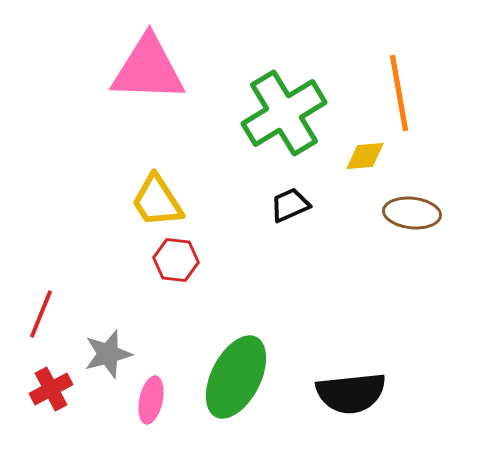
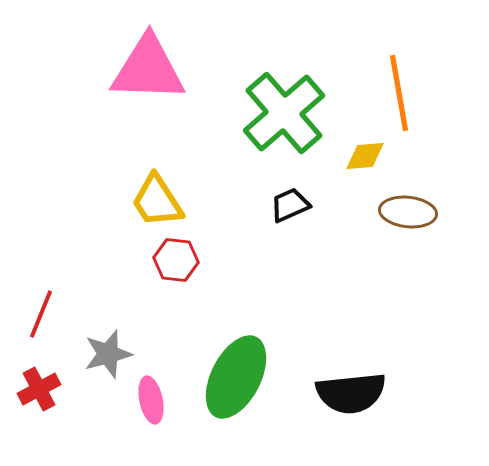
green cross: rotated 10 degrees counterclockwise
brown ellipse: moved 4 px left, 1 px up
red cross: moved 12 px left
pink ellipse: rotated 24 degrees counterclockwise
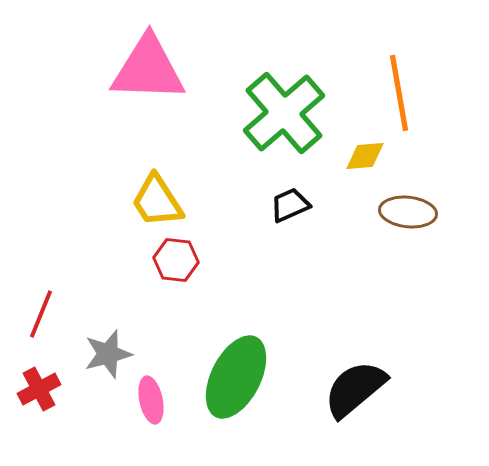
black semicircle: moved 4 px right, 4 px up; rotated 146 degrees clockwise
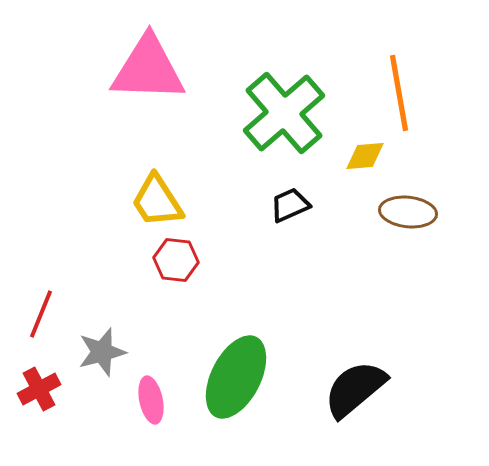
gray star: moved 6 px left, 2 px up
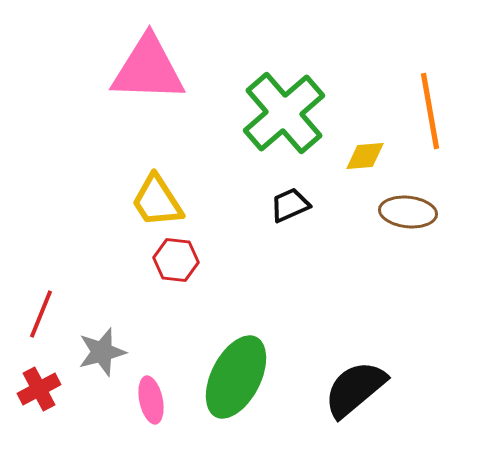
orange line: moved 31 px right, 18 px down
